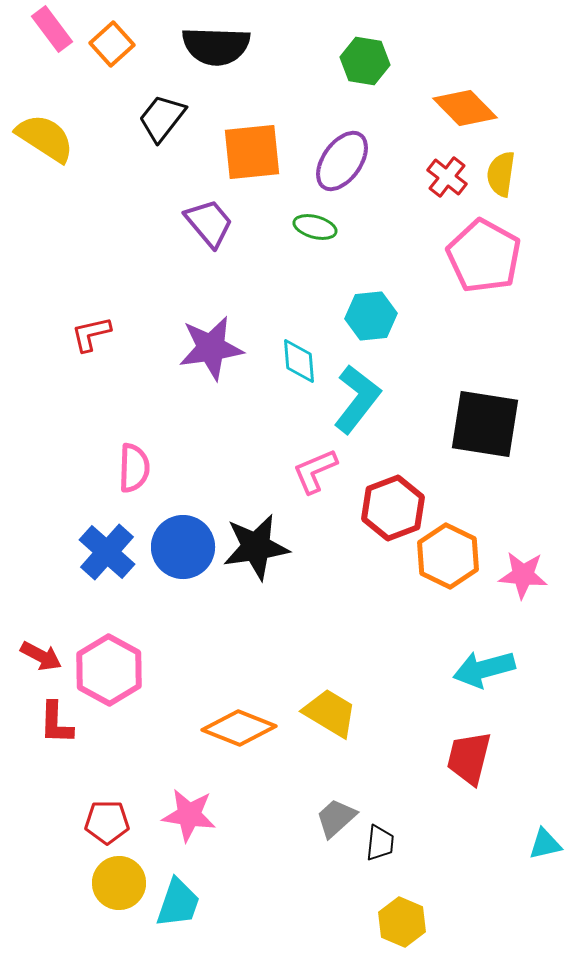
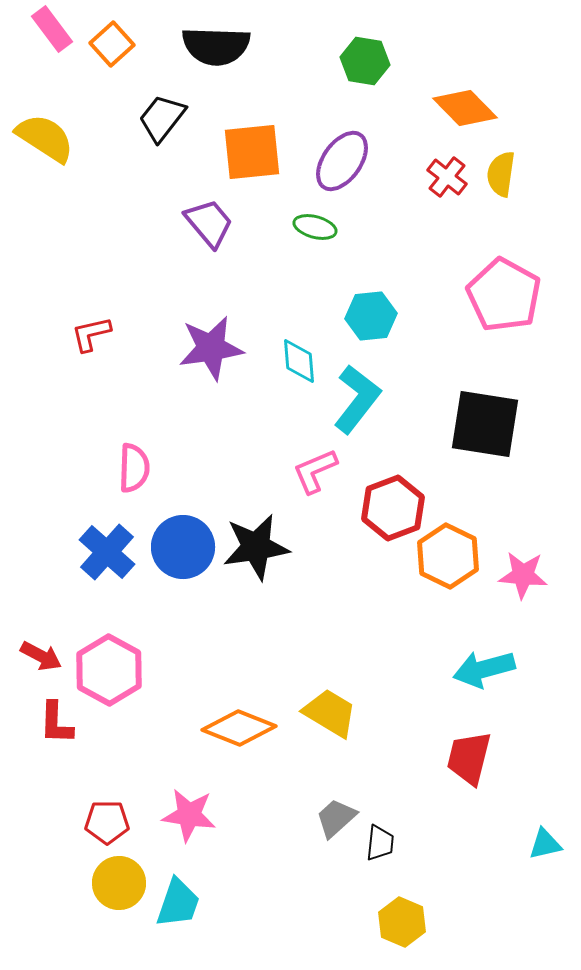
pink pentagon at (484, 256): moved 20 px right, 39 px down
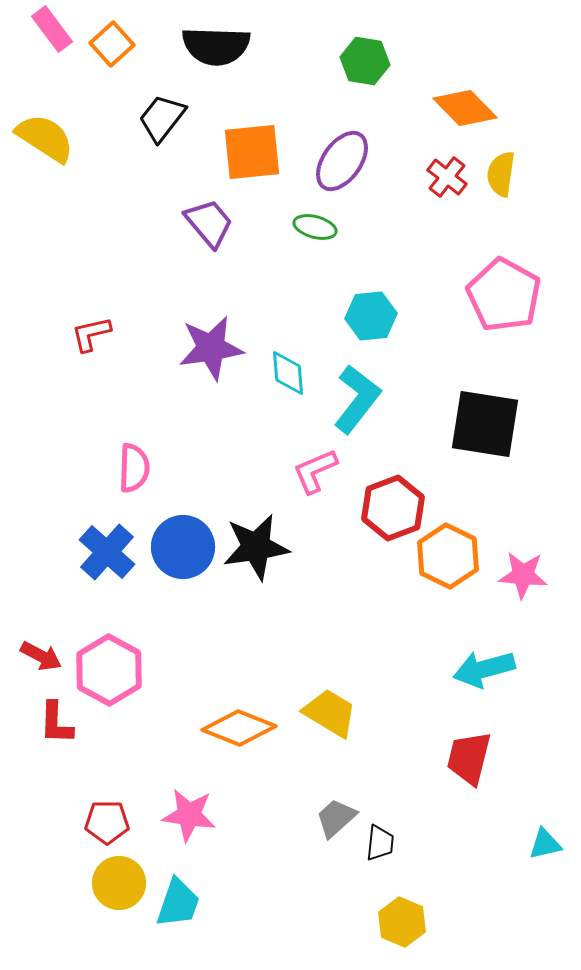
cyan diamond at (299, 361): moved 11 px left, 12 px down
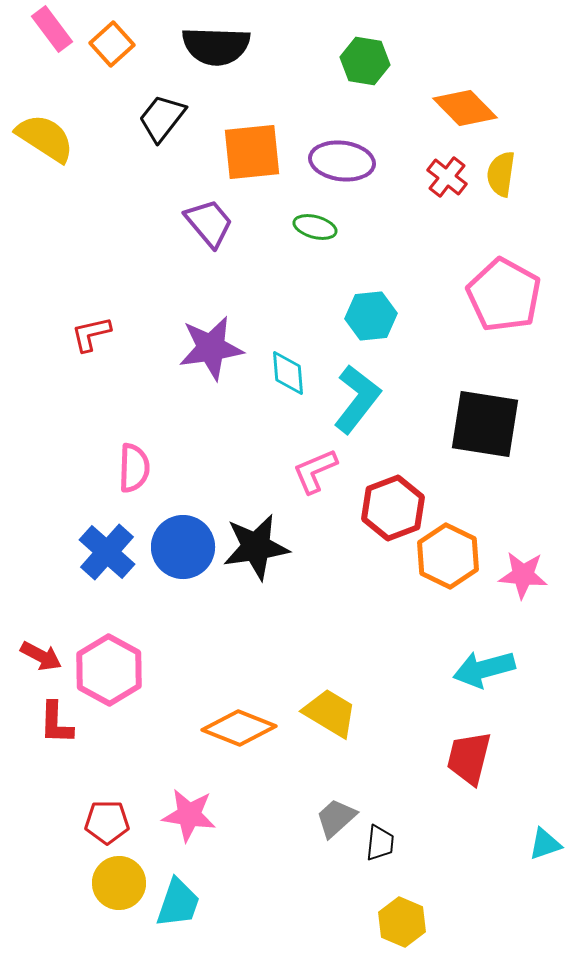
purple ellipse at (342, 161): rotated 62 degrees clockwise
cyan triangle at (545, 844): rotated 6 degrees counterclockwise
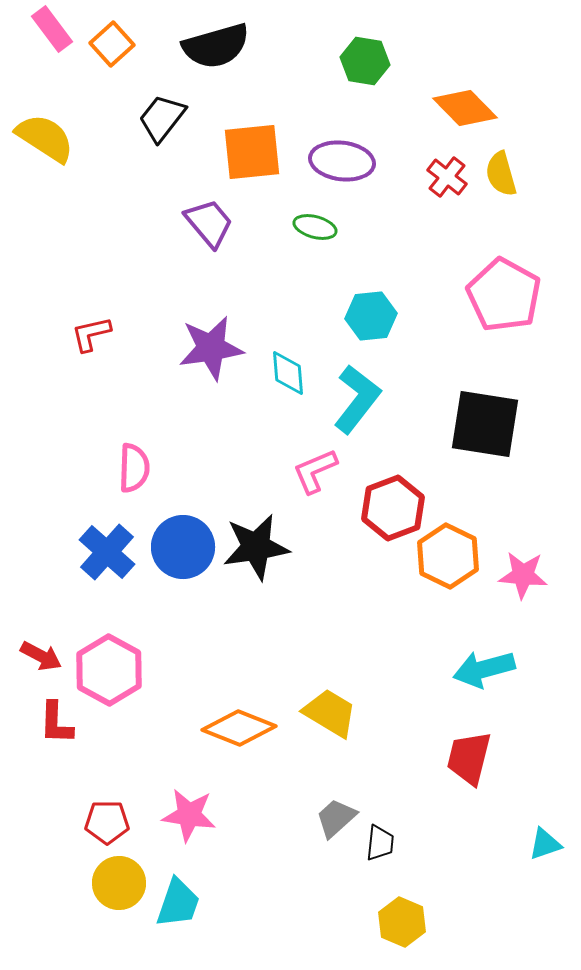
black semicircle at (216, 46): rotated 18 degrees counterclockwise
yellow semicircle at (501, 174): rotated 24 degrees counterclockwise
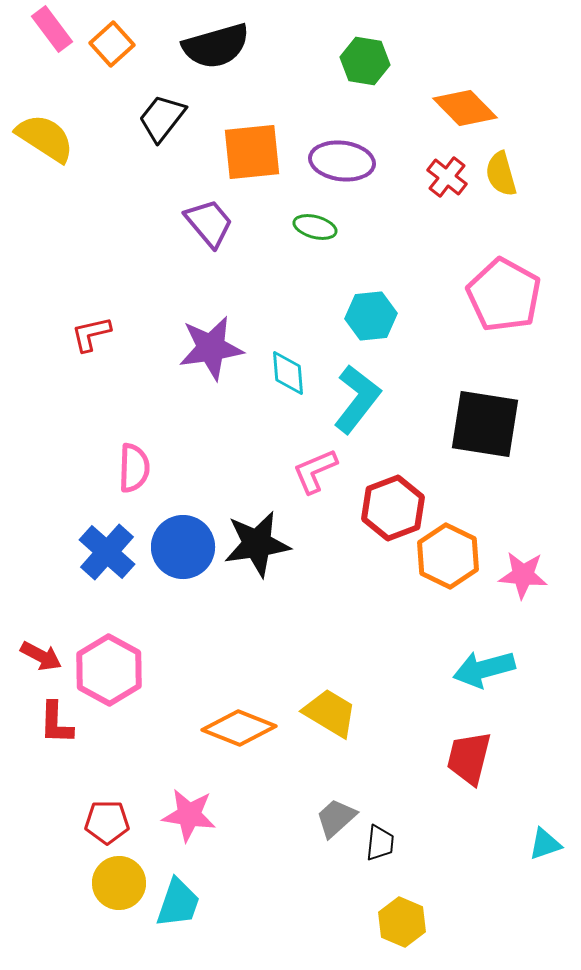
black star at (256, 547): moved 1 px right, 3 px up
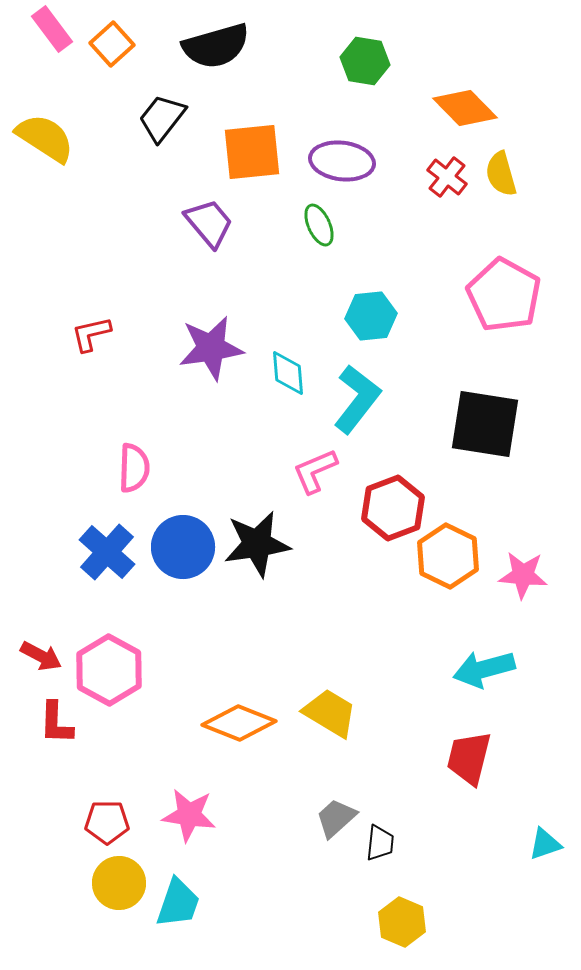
green ellipse at (315, 227): moved 4 px right, 2 px up; rotated 51 degrees clockwise
orange diamond at (239, 728): moved 5 px up
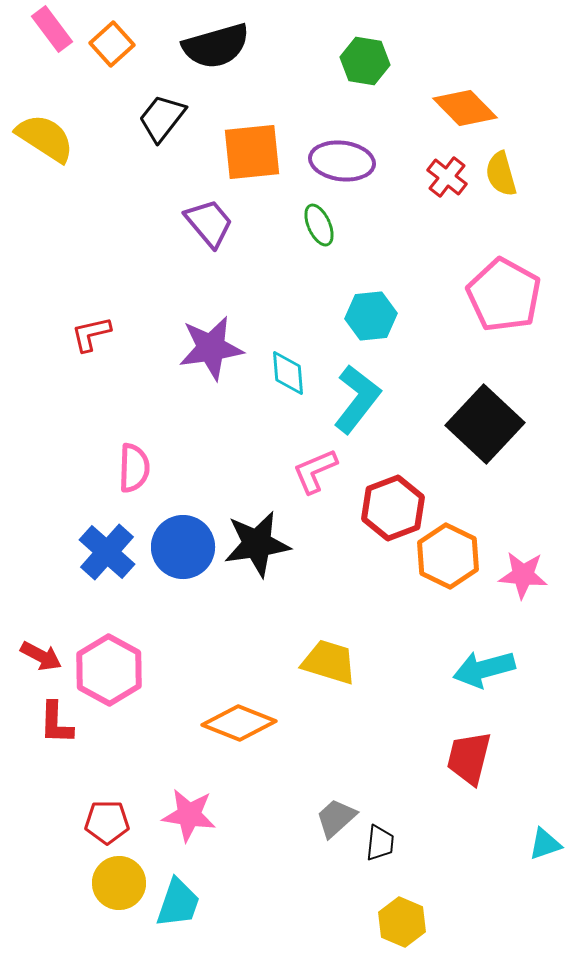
black square at (485, 424): rotated 34 degrees clockwise
yellow trapezoid at (330, 713): moved 1 px left, 51 px up; rotated 14 degrees counterclockwise
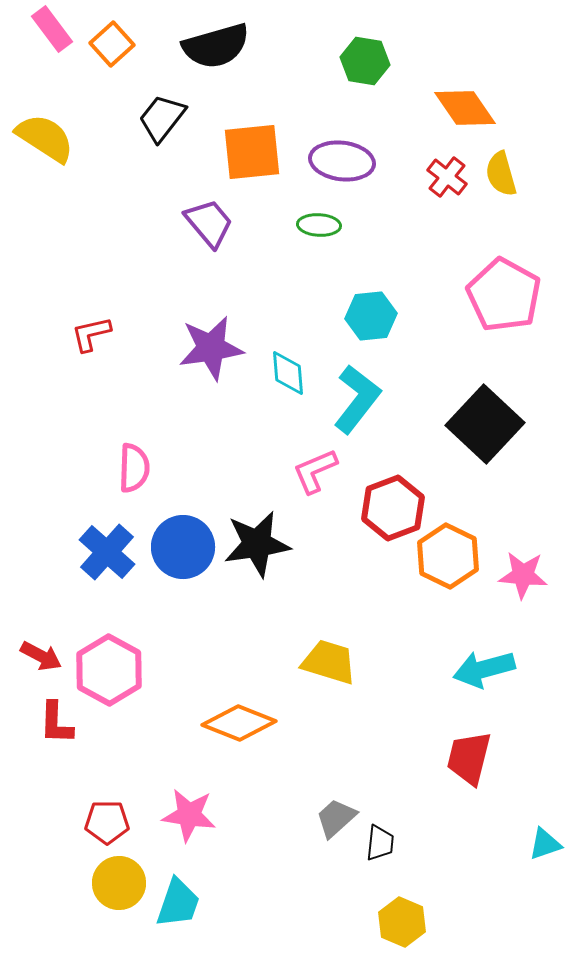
orange diamond at (465, 108): rotated 10 degrees clockwise
green ellipse at (319, 225): rotated 63 degrees counterclockwise
